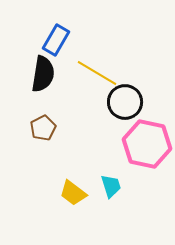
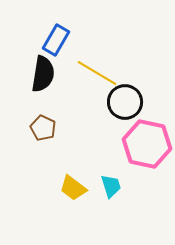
brown pentagon: rotated 20 degrees counterclockwise
yellow trapezoid: moved 5 px up
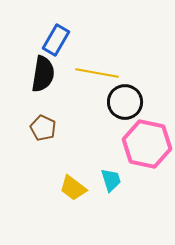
yellow line: rotated 21 degrees counterclockwise
cyan trapezoid: moved 6 px up
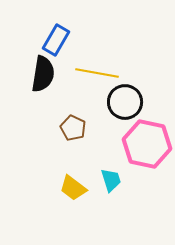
brown pentagon: moved 30 px right
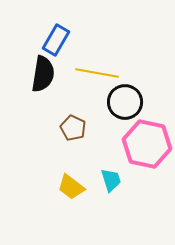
yellow trapezoid: moved 2 px left, 1 px up
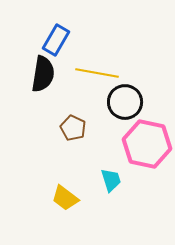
yellow trapezoid: moved 6 px left, 11 px down
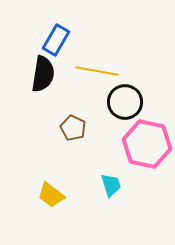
yellow line: moved 2 px up
cyan trapezoid: moved 5 px down
yellow trapezoid: moved 14 px left, 3 px up
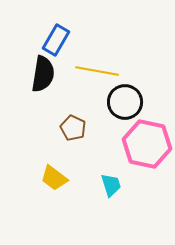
yellow trapezoid: moved 3 px right, 17 px up
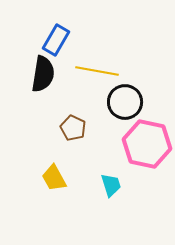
yellow trapezoid: rotated 24 degrees clockwise
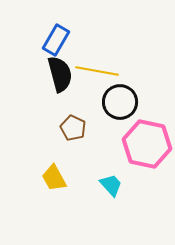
black semicircle: moved 17 px right; rotated 24 degrees counterclockwise
black circle: moved 5 px left
cyan trapezoid: rotated 25 degrees counterclockwise
